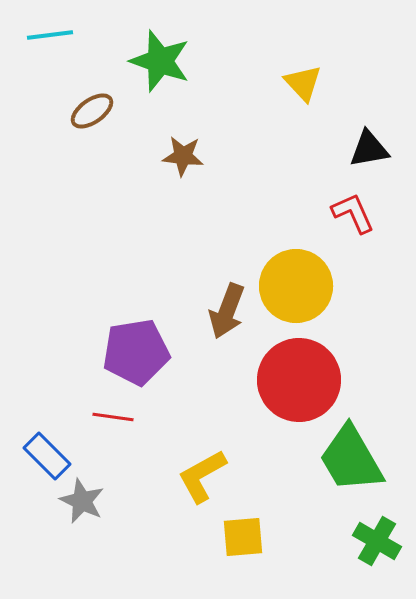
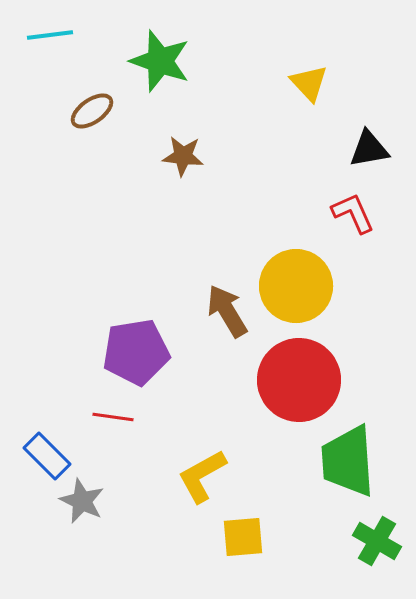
yellow triangle: moved 6 px right
brown arrow: rotated 128 degrees clockwise
green trapezoid: moved 3 px left, 2 px down; rotated 26 degrees clockwise
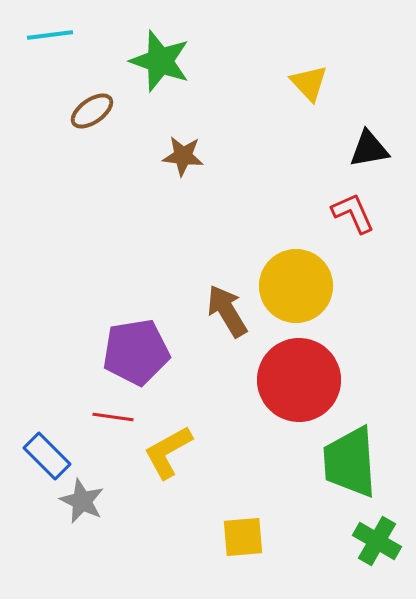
green trapezoid: moved 2 px right, 1 px down
yellow L-shape: moved 34 px left, 24 px up
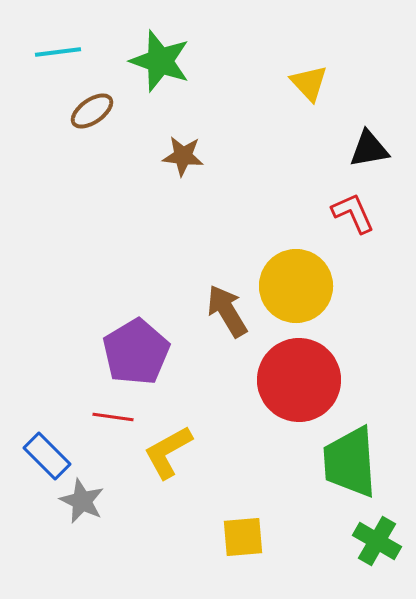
cyan line: moved 8 px right, 17 px down
purple pentagon: rotated 22 degrees counterclockwise
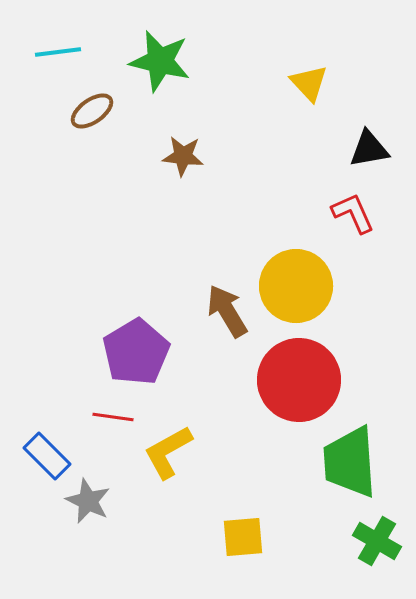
green star: rotated 6 degrees counterclockwise
gray star: moved 6 px right
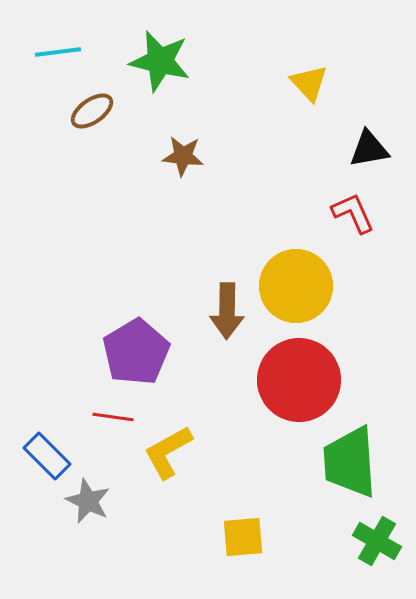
brown arrow: rotated 148 degrees counterclockwise
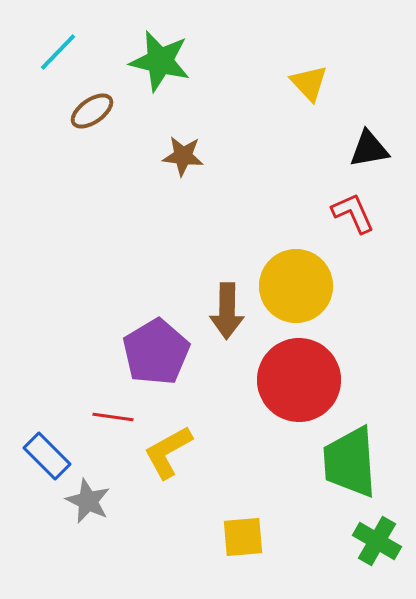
cyan line: rotated 39 degrees counterclockwise
purple pentagon: moved 20 px right
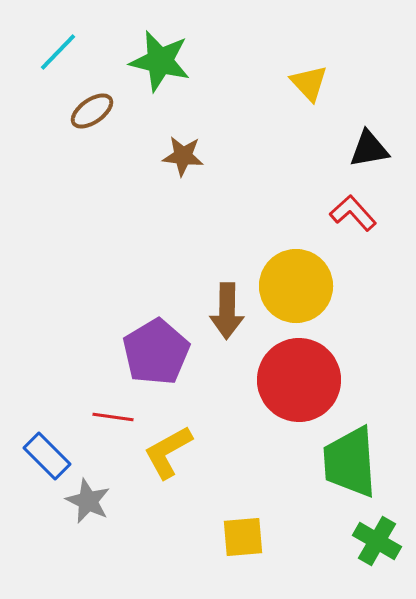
red L-shape: rotated 18 degrees counterclockwise
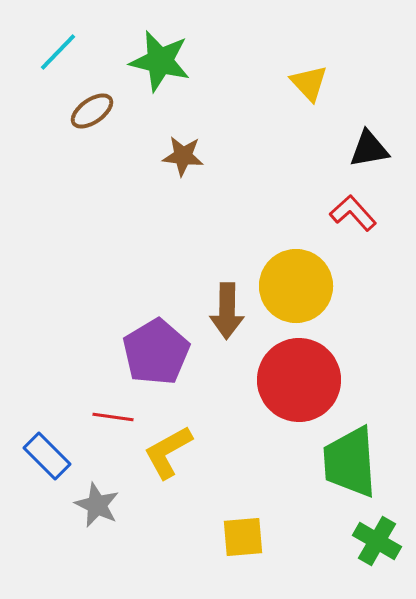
gray star: moved 9 px right, 4 px down
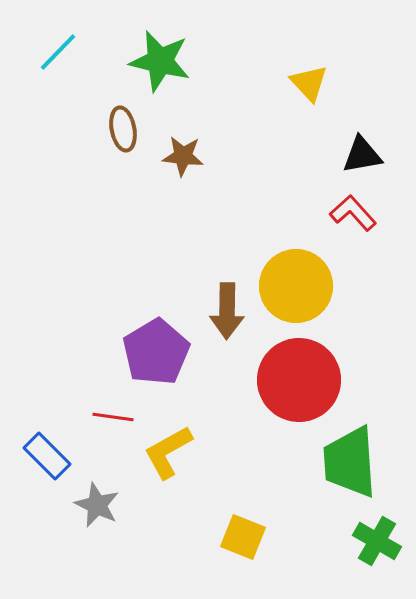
brown ellipse: moved 31 px right, 18 px down; rotated 66 degrees counterclockwise
black triangle: moved 7 px left, 6 px down
yellow square: rotated 27 degrees clockwise
